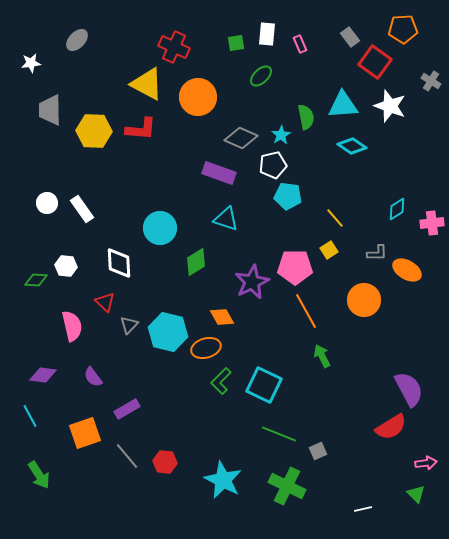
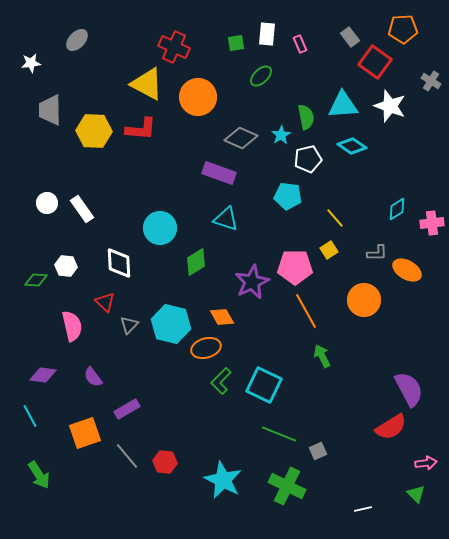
white pentagon at (273, 165): moved 35 px right, 6 px up
cyan hexagon at (168, 332): moved 3 px right, 8 px up
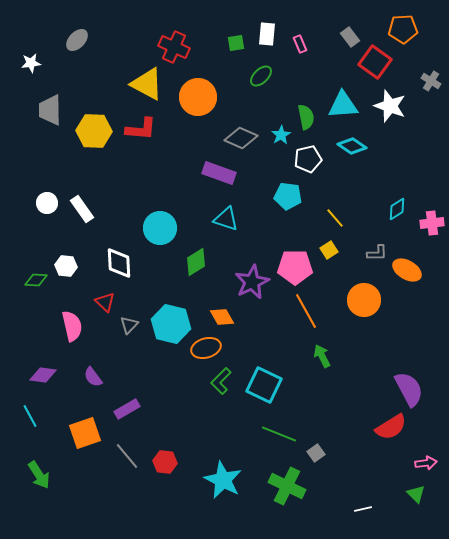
gray square at (318, 451): moved 2 px left, 2 px down; rotated 12 degrees counterclockwise
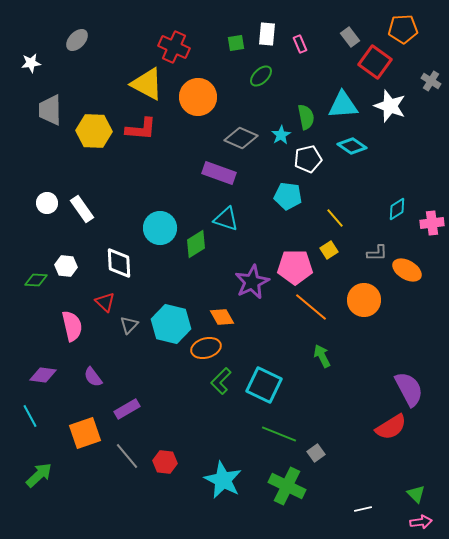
green diamond at (196, 262): moved 18 px up
orange line at (306, 311): moved 5 px right, 4 px up; rotated 21 degrees counterclockwise
pink arrow at (426, 463): moved 5 px left, 59 px down
green arrow at (39, 475): rotated 100 degrees counterclockwise
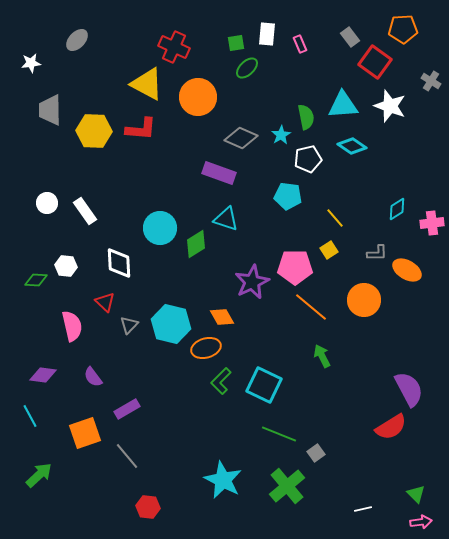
green ellipse at (261, 76): moved 14 px left, 8 px up
white rectangle at (82, 209): moved 3 px right, 2 px down
red hexagon at (165, 462): moved 17 px left, 45 px down
green cross at (287, 486): rotated 24 degrees clockwise
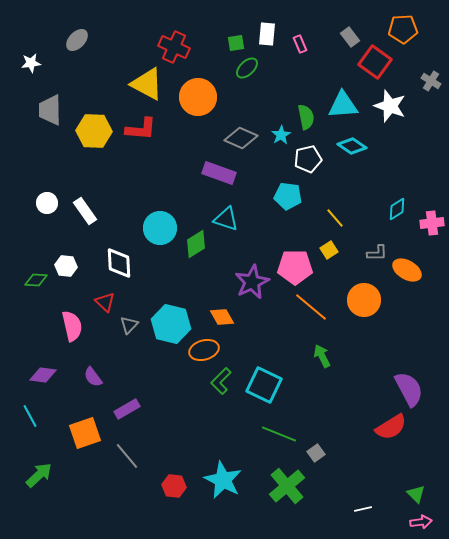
orange ellipse at (206, 348): moved 2 px left, 2 px down
red hexagon at (148, 507): moved 26 px right, 21 px up
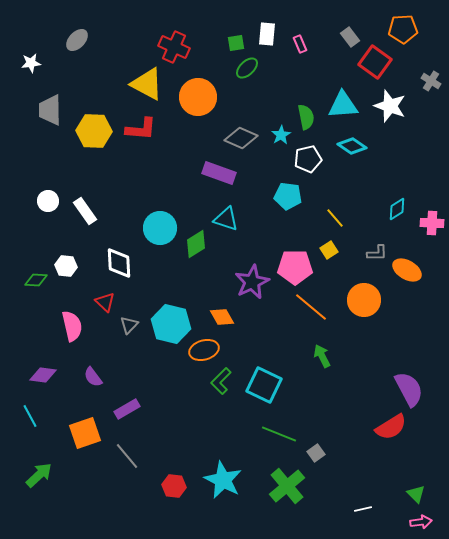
white circle at (47, 203): moved 1 px right, 2 px up
pink cross at (432, 223): rotated 10 degrees clockwise
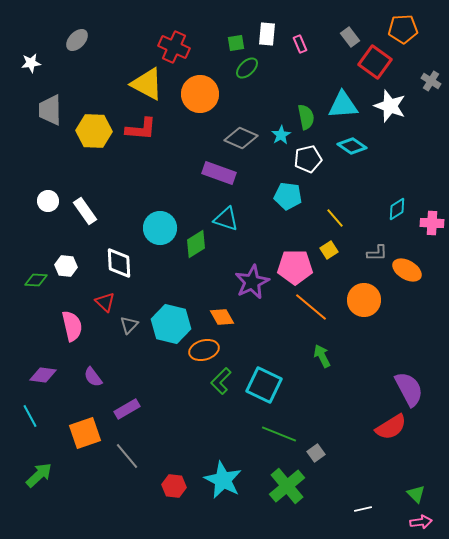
orange circle at (198, 97): moved 2 px right, 3 px up
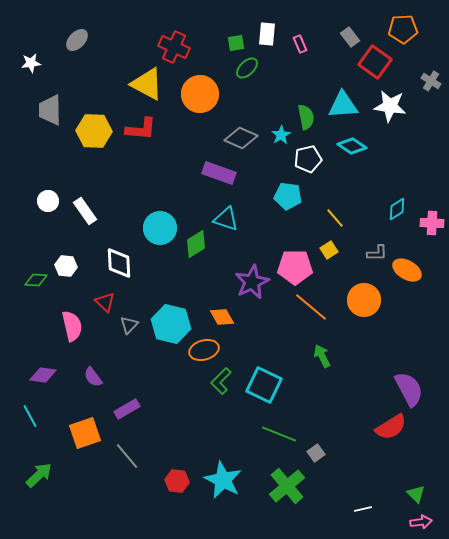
white star at (390, 106): rotated 12 degrees counterclockwise
red hexagon at (174, 486): moved 3 px right, 5 px up
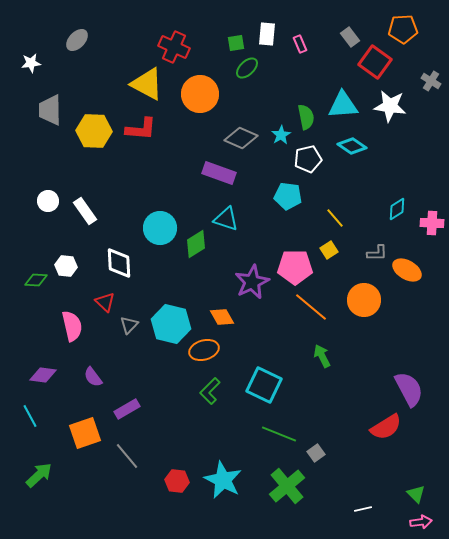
green L-shape at (221, 381): moved 11 px left, 10 px down
red semicircle at (391, 427): moved 5 px left
